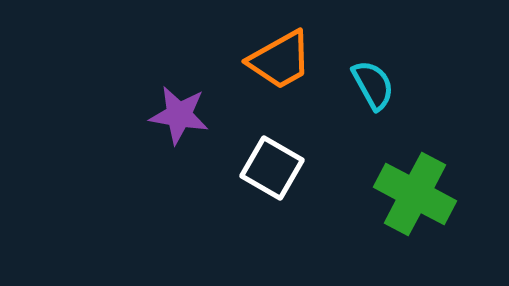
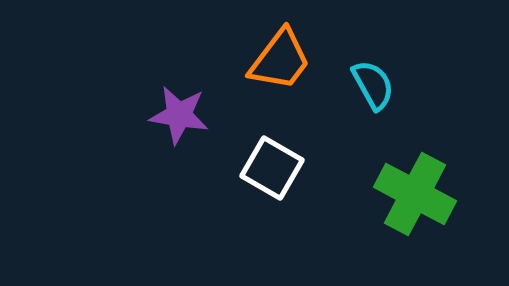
orange trapezoid: rotated 24 degrees counterclockwise
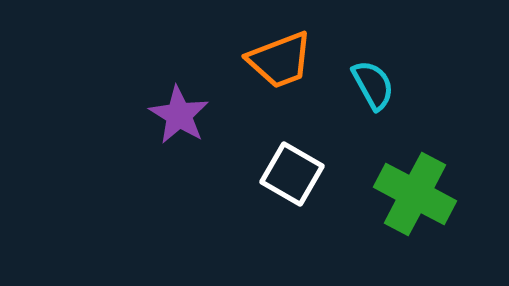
orange trapezoid: rotated 32 degrees clockwise
purple star: rotated 22 degrees clockwise
white square: moved 20 px right, 6 px down
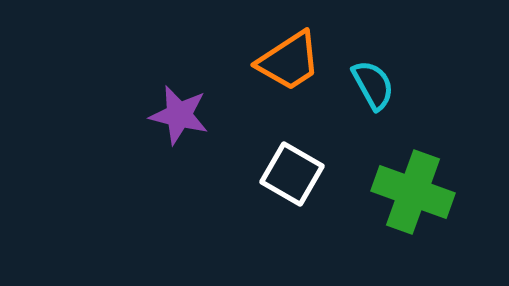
orange trapezoid: moved 9 px right, 1 px down; rotated 12 degrees counterclockwise
purple star: rotated 18 degrees counterclockwise
green cross: moved 2 px left, 2 px up; rotated 8 degrees counterclockwise
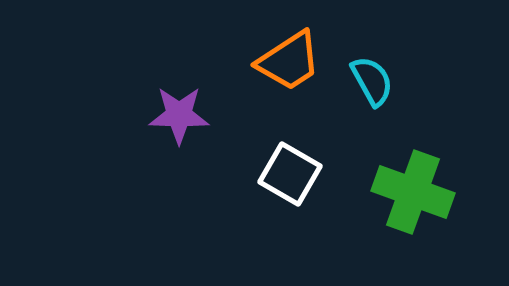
cyan semicircle: moved 1 px left, 4 px up
purple star: rotated 12 degrees counterclockwise
white square: moved 2 px left
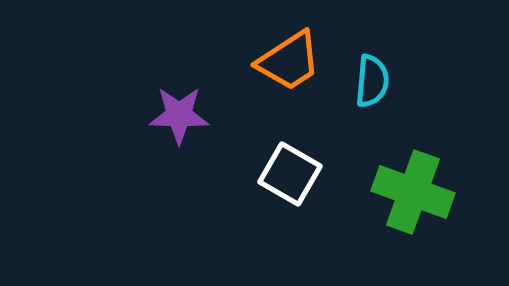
cyan semicircle: rotated 34 degrees clockwise
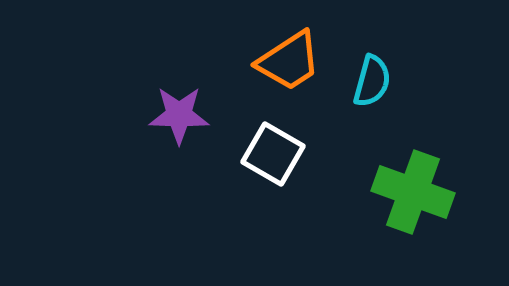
cyan semicircle: rotated 10 degrees clockwise
white square: moved 17 px left, 20 px up
